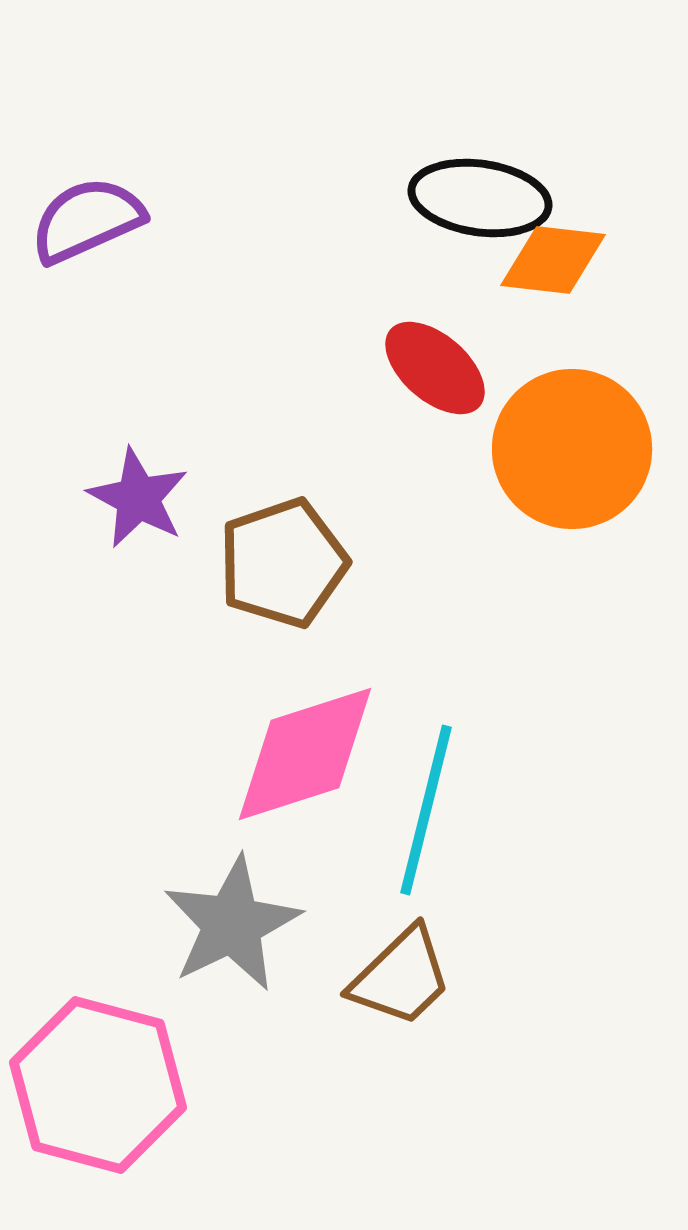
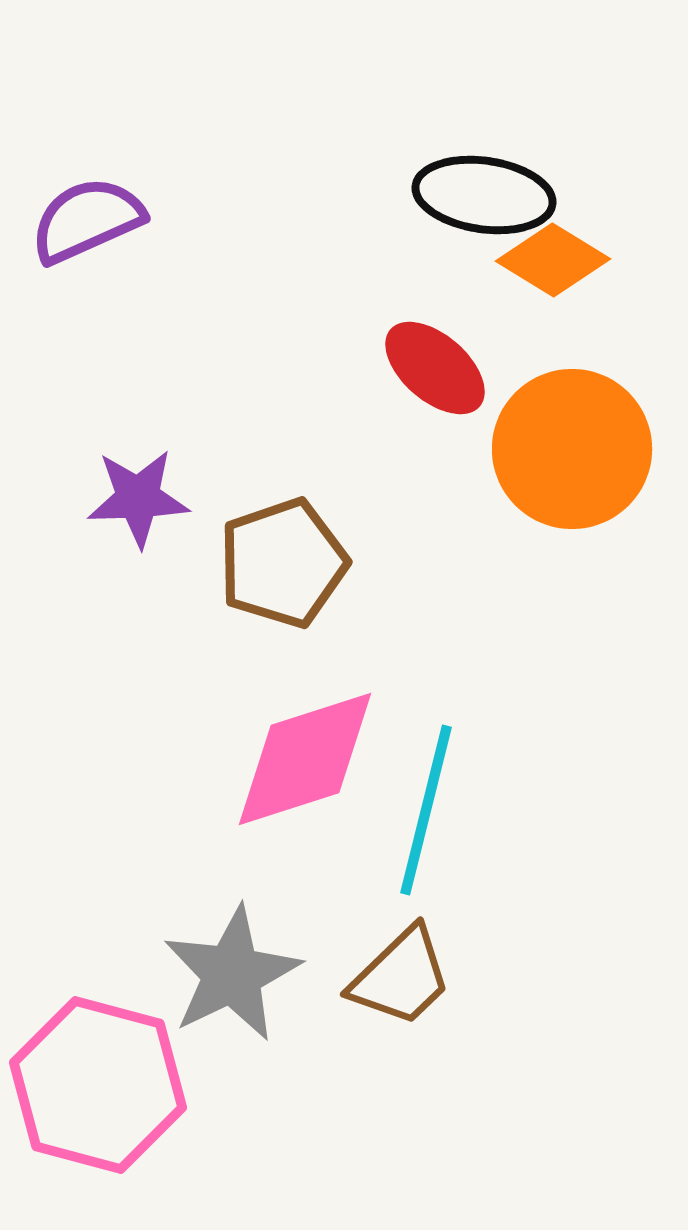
black ellipse: moved 4 px right, 3 px up
orange diamond: rotated 25 degrees clockwise
purple star: rotated 30 degrees counterclockwise
pink diamond: moved 5 px down
gray star: moved 50 px down
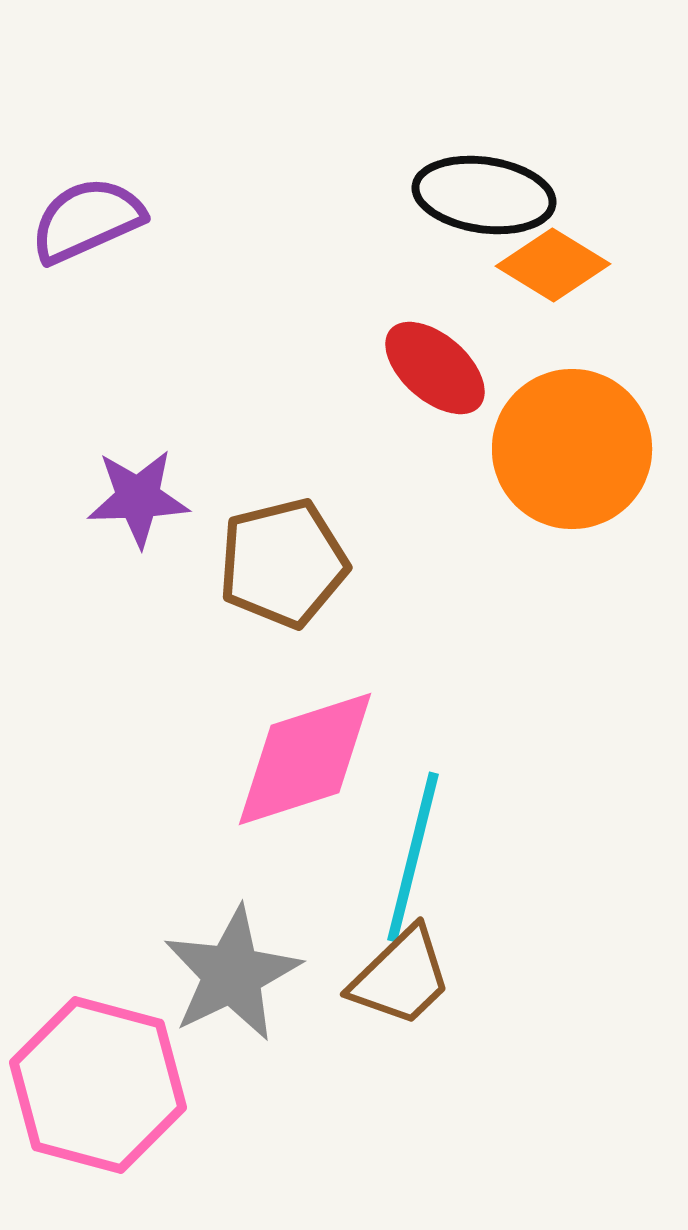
orange diamond: moved 5 px down
brown pentagon: rotated 5 degrees clockwise
cyan line: moved 13 px left, 47 px down
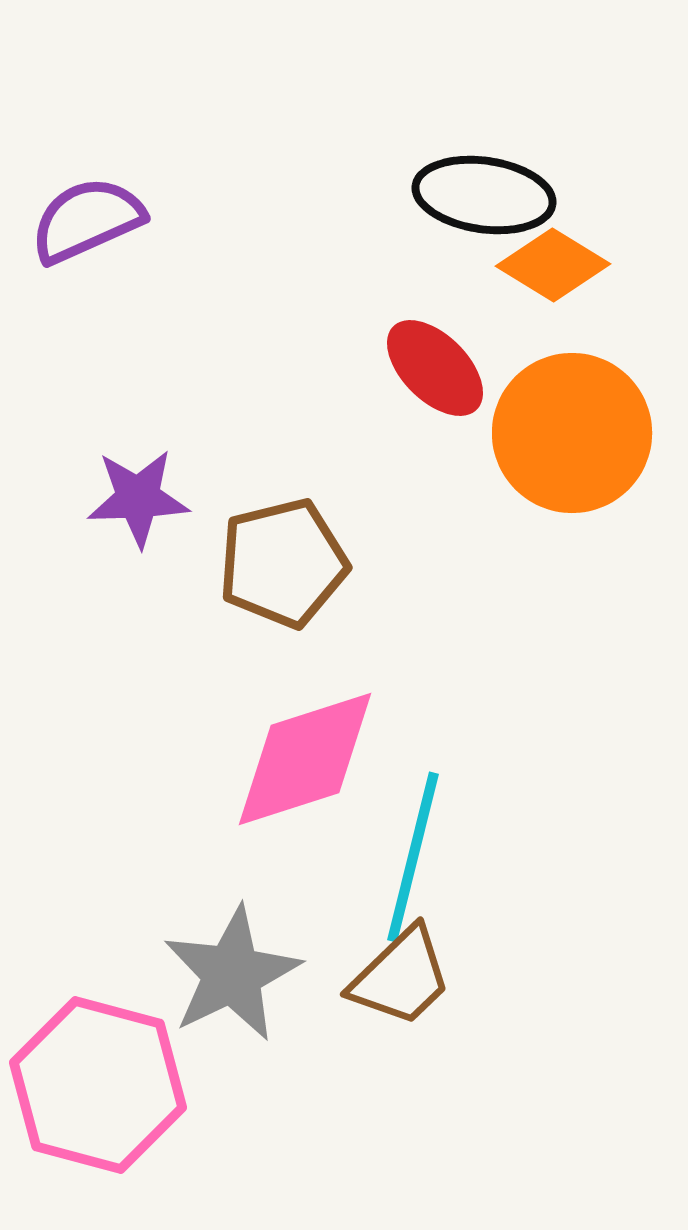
red ellipse: rotated 4 degrees clockwise
orange circle: moved 16 px up
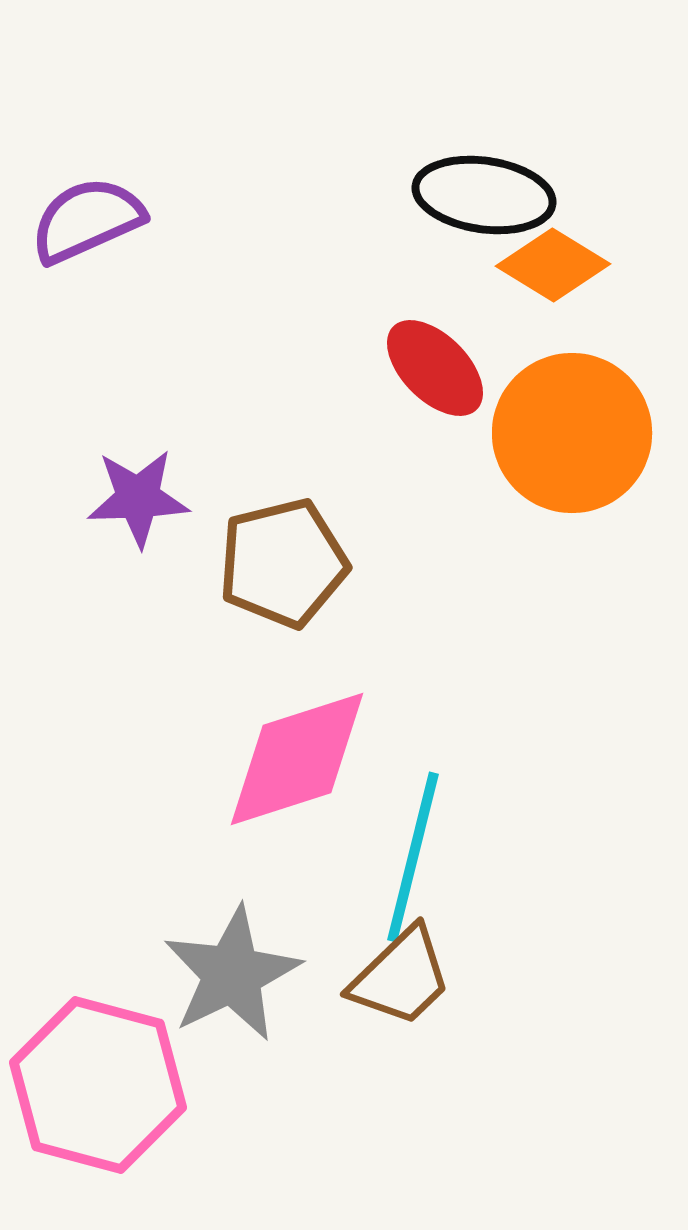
pink diamond: moved 8 px left
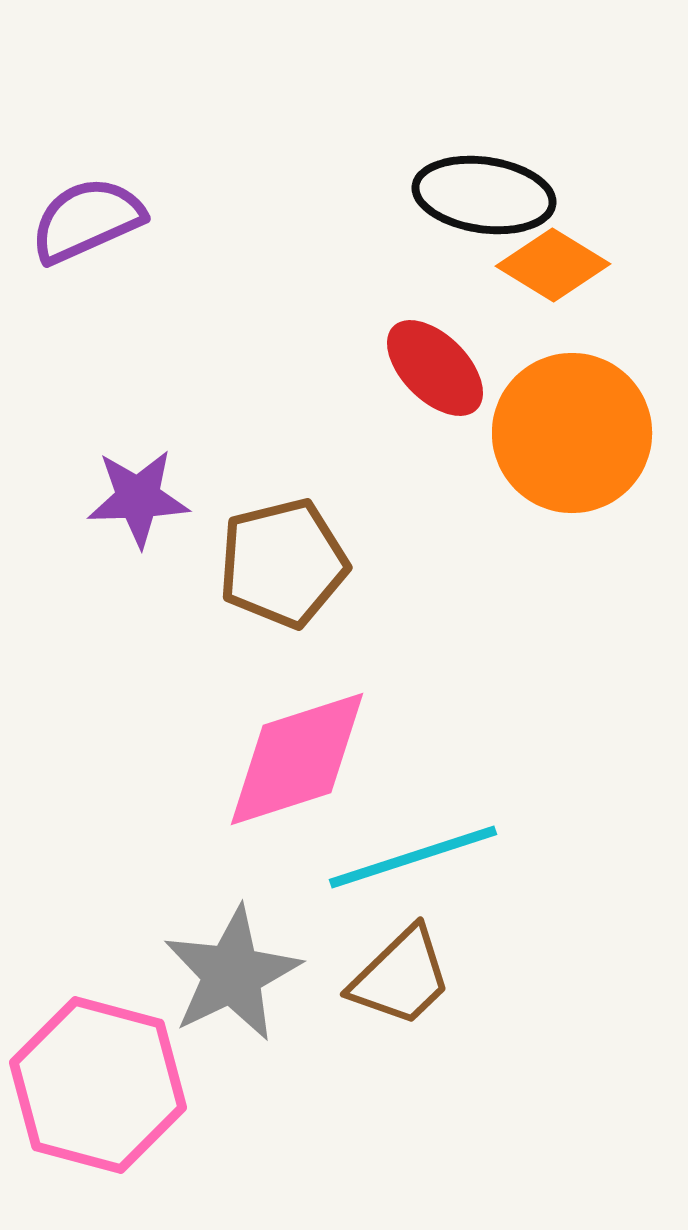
cyan line: rotated 58 degrees clockwise
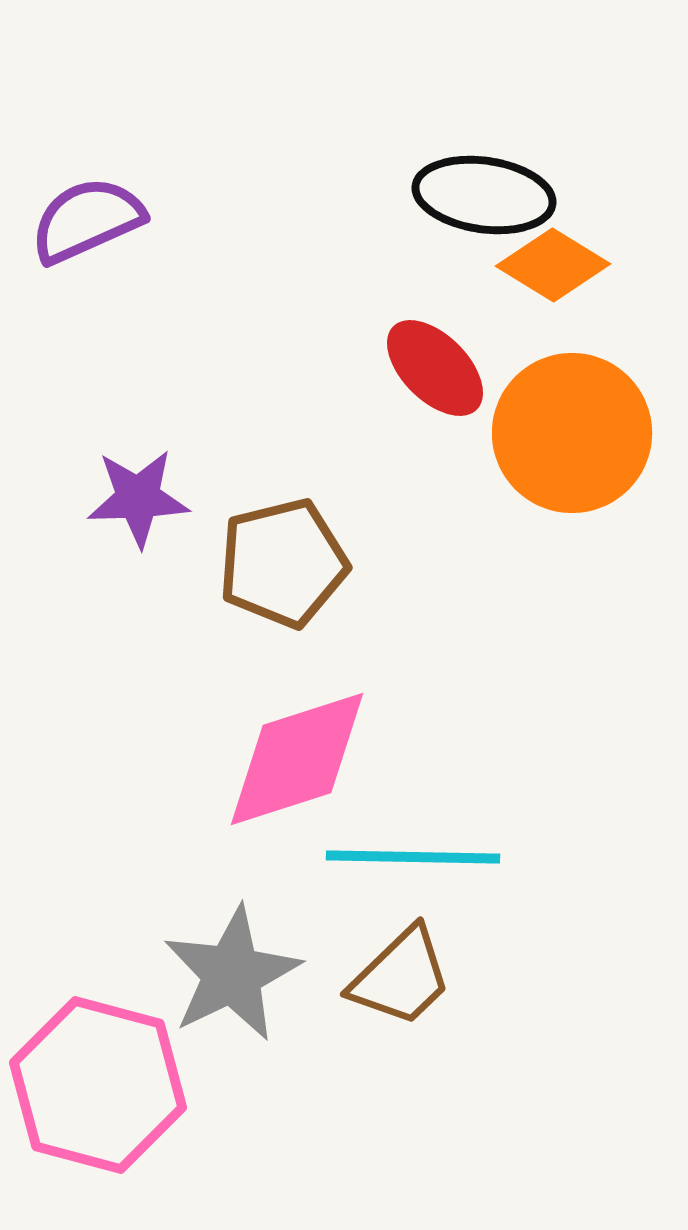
cyan line: rotated 19 degrees clockwise
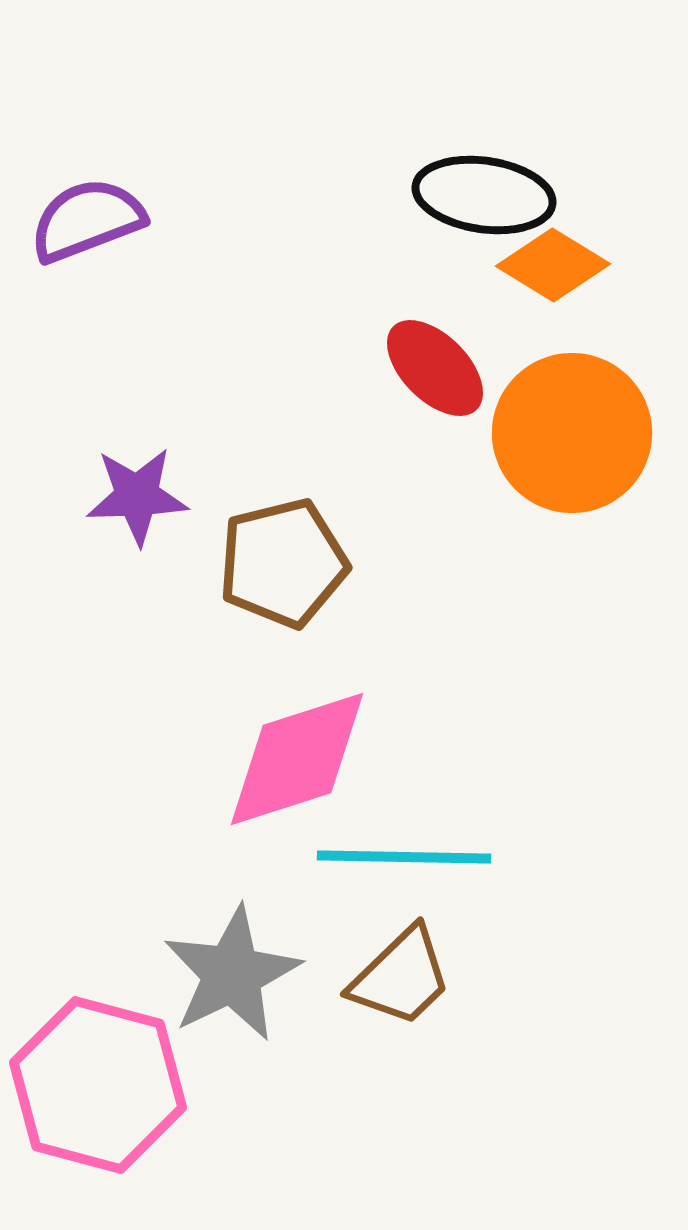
purple semicircle: rotated 3 degrees clockwise
purple star: moved 1 px left, 2 px up
cyan line: moved 9 px left
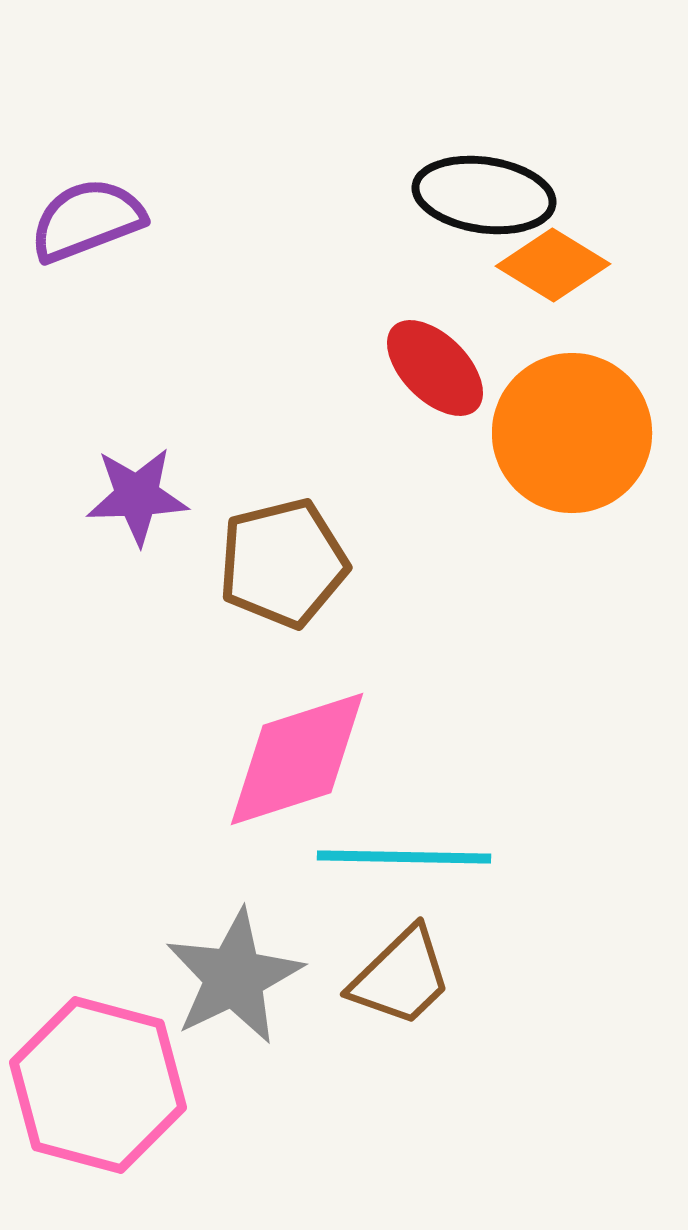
gray star: moved 2 px right, 3 px down
